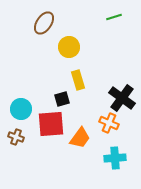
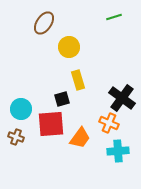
cyan cross: moved 3 px right, 7 px up
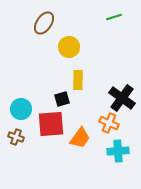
yellow rectangle: rotated 18 degrees clockwise
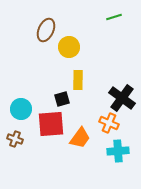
brown ellipse: moved 2 px right, 7 px down; rotated 10 degrees counterclockwise
brown cross: moved 1 px left, 2 px down
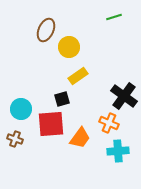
yellow rectangle: moved 4 px up; rotated 54 degrees clockwise
black cross: moved 2 px right, 2 px up
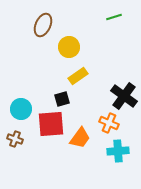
brown ellipse: moved 3 px left, 5 px up
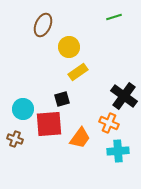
yellow rectangle: moved 4 px up
cyan circle: moved 2 px right
red square: moved 2 px left
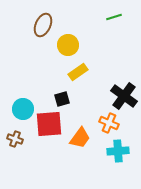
yellow circle: moved 1 px left, 2 px up
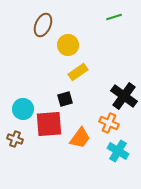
black square: moved 3 px right
cyan cross: rotated 35 degrees clockwise
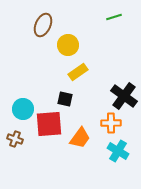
black square: rotated 28 degrees clockwise
orange cross: moved 2 px right; rotated 24 degrees counterclockwise
